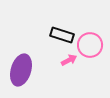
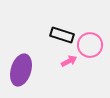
pink arrow: moved 1 px down
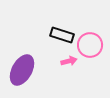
pink arrow: rotated 14 degrees clockwise
purple ellipse: moved 1 px right; rotated 12 degrees clockwise
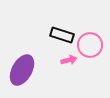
pink arrow: moved 1 px up
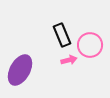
black rectangle: rotated 50 degrees clockwise
purple ellipse: moved 2 px left
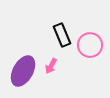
pink arrow: moved 18 px left, 6 px down; rotated 133 degrees clockwise
purple ellipse: moved 3 px right, 1 px down
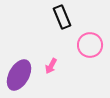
black rectangle: moved 18 px up
purple ellipse: moved 4 px left, 4 px down
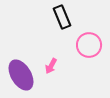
pink circle: moved 1 px left
purple ellipse: moved 2 px right; rotated 60 degrees counterclockwise
